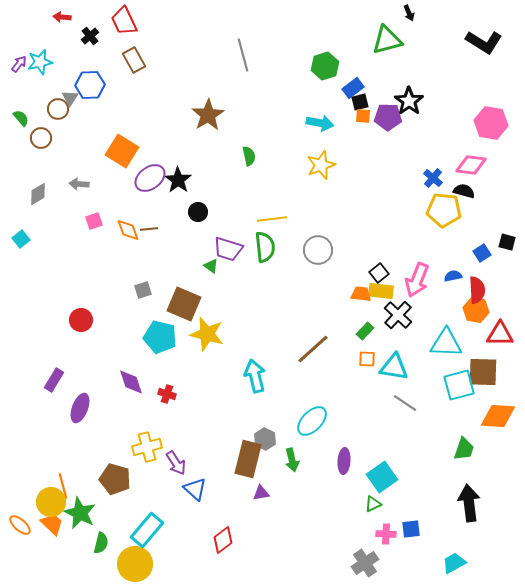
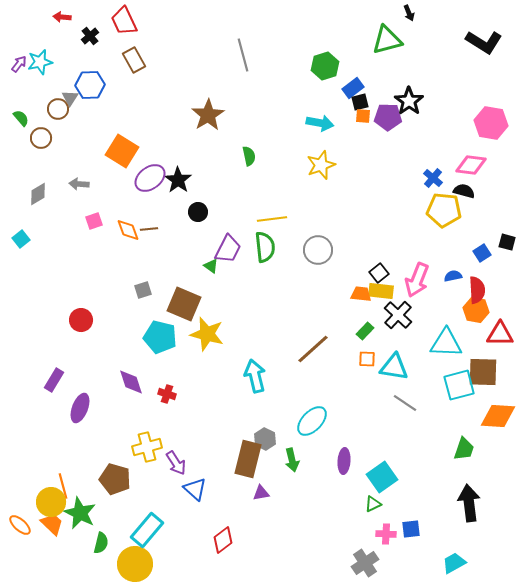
purple trapezoid at (228, 249): rotated 80 degrees counterclockwise
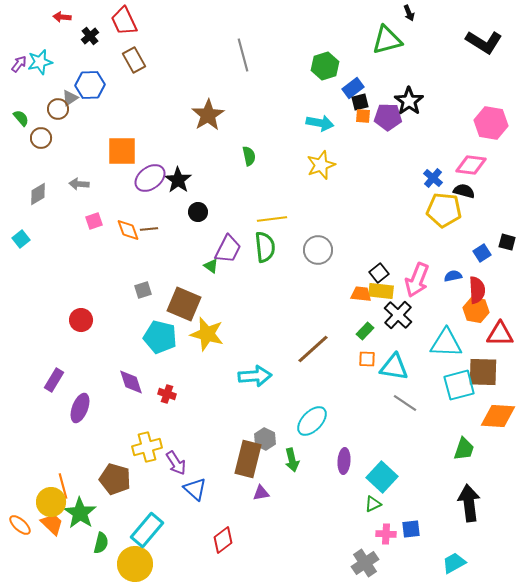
gray triangle at (70, 98): rotated 24 degrees clockwise
orange square at (122, 151): rotated 32 degrees counterclockwise
cyan arrow at (255, 376): rotated 100 degrees clockwise
cyan square at (382, 477): rotated 12 degrees counterclockwise
green star at (80, 513): rotated 8 degrees clockwise
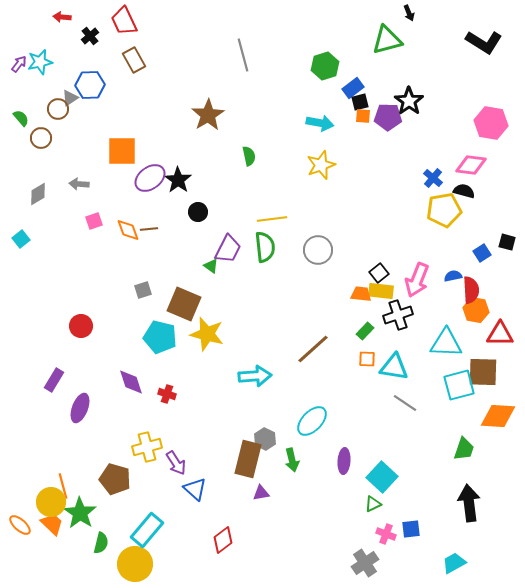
yellow pentagon at (444, 210): rotated 16 degrees counterclockwise
red semicircle at (477, 290): moved 6 px left
black cross at (398, 315): rotated 28 degrees clockwise
red circle at (81, 320): moved 6 px down
pink cross at (386, 534): rotated 18 degrees clockwise
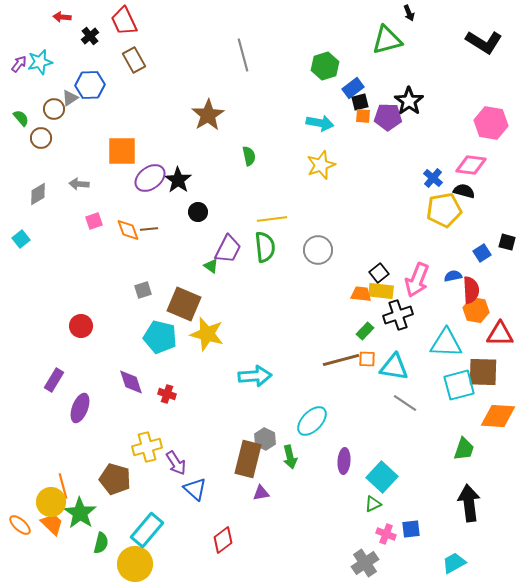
brown circle at (58, 109): moved 4 px left
brown line at (313, 349): moved 28 px right, 11 px down; rotated 27 degrees clockwise
green arrow at (292, 460): moved 2 px left, 3 px up
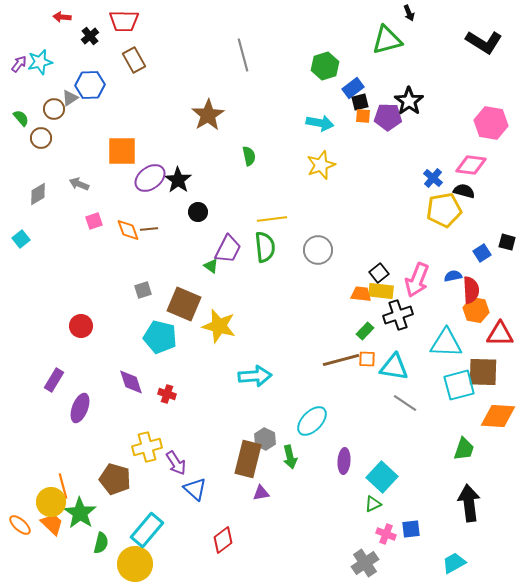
red trapezoid at (124, 21): rotated 64 degrees counterclockwise
gray arrow at (79, 184): rotated 18 degrees clockwise
yellow star at (207, 334): moved 12 px right, 8 px up
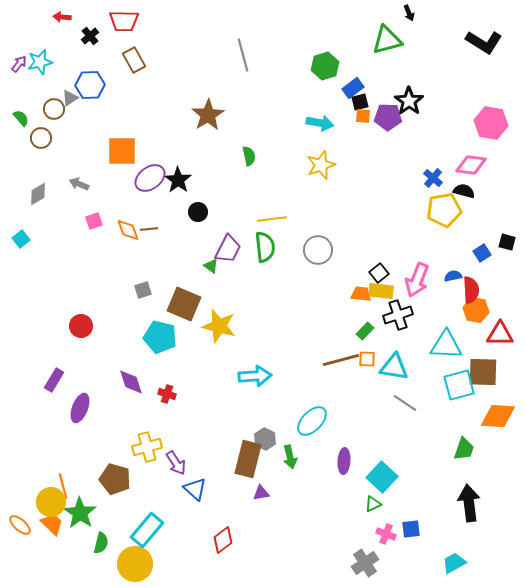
cyan triangle at (446, 343): moved 2 px down
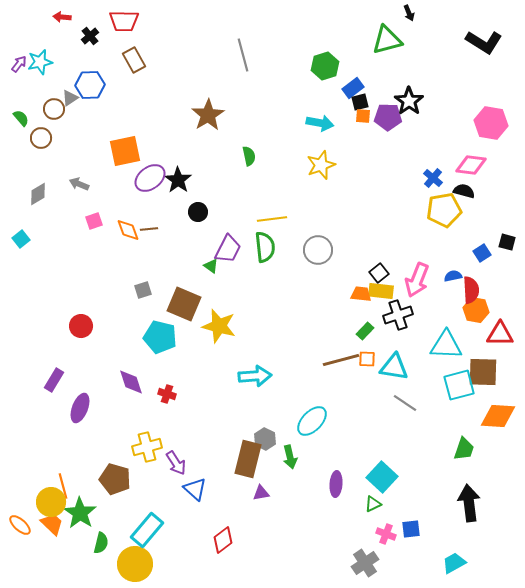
orange square at (122, 151): moved 3 px right; rotated 12 degrees counterclockwise
purple ellipse at (344, 461): moved 8 px left, 23 px down
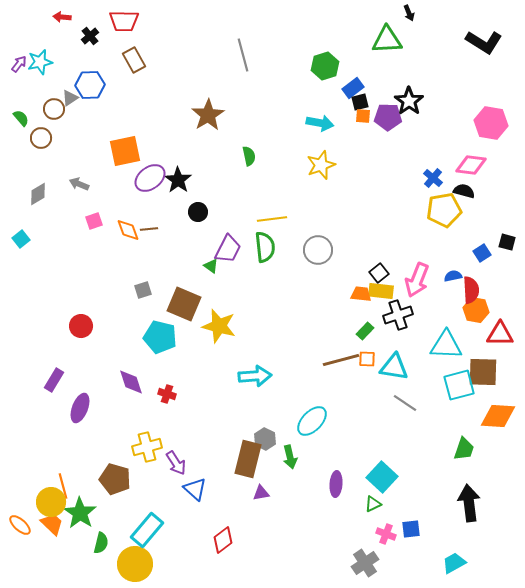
green triangle at (387, 40): rotated 12 degrees clockwise
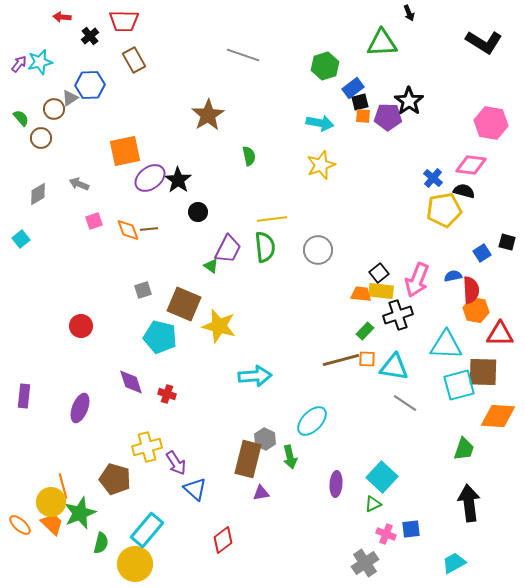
green triangle at (387, 40): moved 5 px left, 3 px down
gray line at (243, 55): rotated 56 degrees counterclockwise
purple rectangle at (54, 380): moved 30 px left, 16 px down; rotated 25 degrees counterclockwise
green star at (80, 513): rotated 16 degrees clockwise
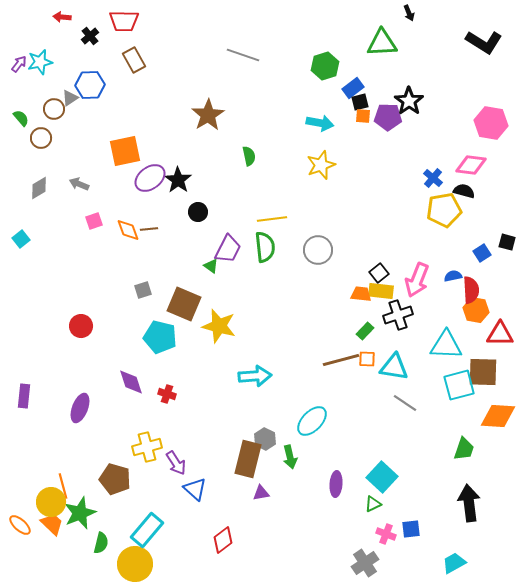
gray diamond at (38, 194): moved 1 px right, 6 px up
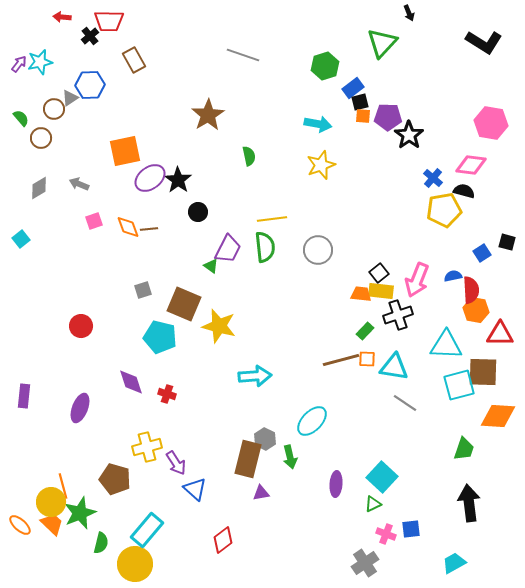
red trapezoid at (124, 21): moved 15 px left
green triangle at (382, 43): rotated 44 degrees counterclockwise
black star at (409, 101): moved 34 px down
cyan arrow at (320, 123): moved 2 px left, 1 px down
orange diamond at (128, 230): moved 3 px up
